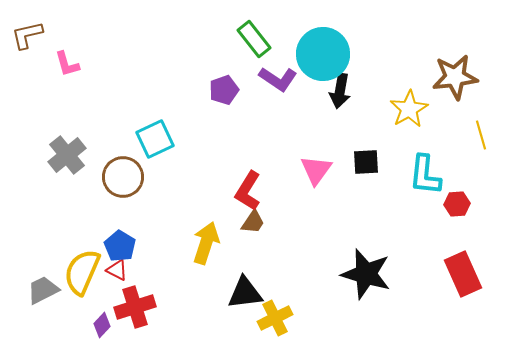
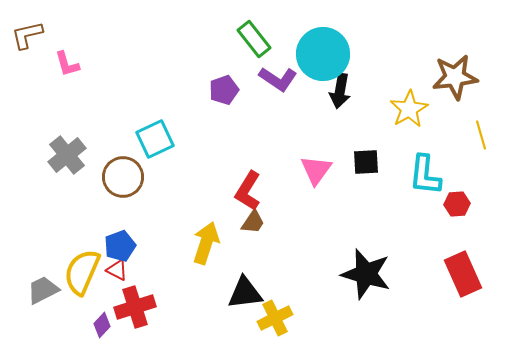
blue pentagon: rotated 20 degrees clockwise
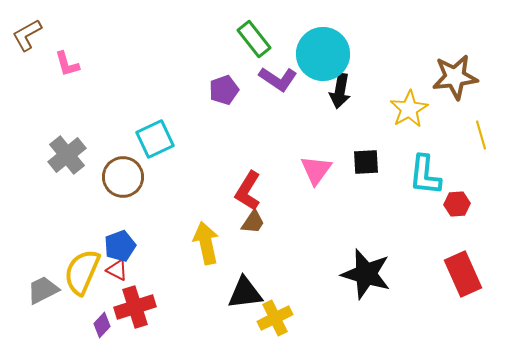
brown L-shape: rotated 16 degrees counterclockwise
yellow arrow: rotated 30 degrees counterclockwise
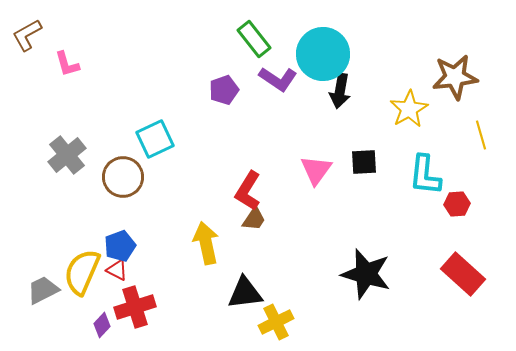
black square: moved 2 px left
brown trapezoid: moved 1 px right, 3 px up
red rectangle: rotated 24 degrees counterclockwise
yellow cross: moved 1 px right, 4 px down
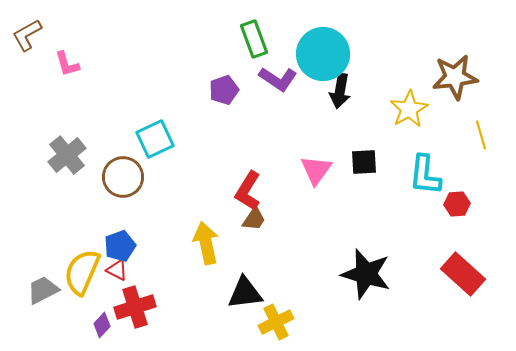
green rectangle: rotated 18 degrees clockwise
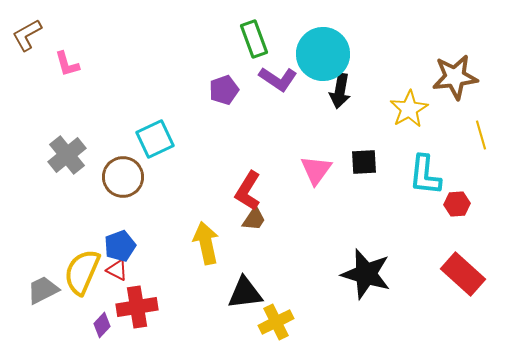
red cross: moved 2 px right; rotated 9 degrees clockwise
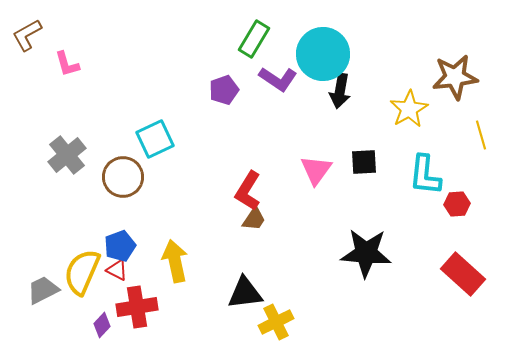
green rectangle: rotated 51 degrees clockwise
yellow arrow: moved 31 px left, 18 px down
black star: moved 21 px up; rotated 12 degrees counterclockwise
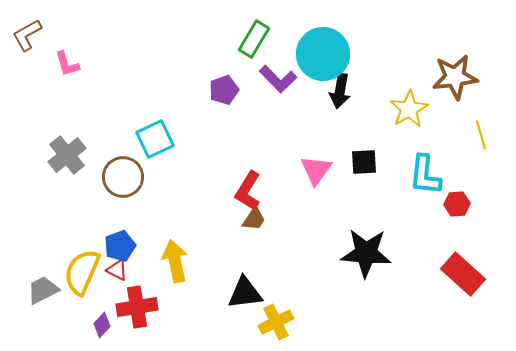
purple L-shape: rotated 12 degrees clockwise
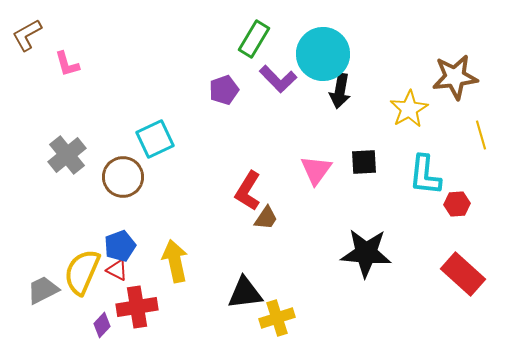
brown trapezoid: moved 12 px right, 1 px up
yellow cross: moved 1 px right, 4 px up; rotated 8 degrees clockwise
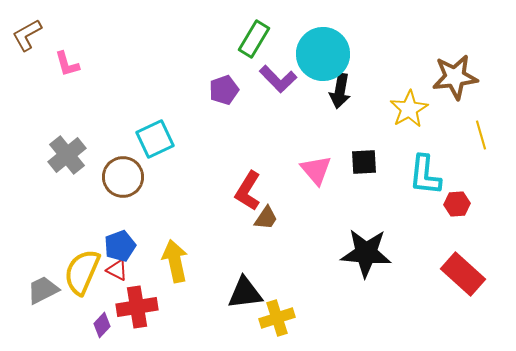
pink triangle: rotated 16 degrees counterclockwise
